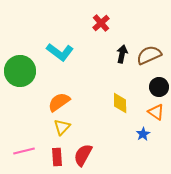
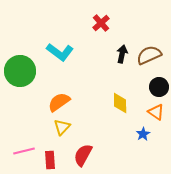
red rectangle: moved 7 px left, 3 px down
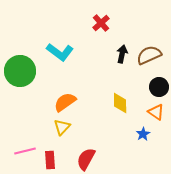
orange semicircle: moved 6 px right
pink line: moved 1 px right
red semicircle: moved 3 px right, 4 px down
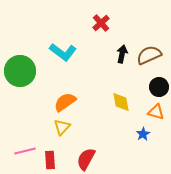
cyan L-shape: moved 3 px right
yellow diamond: moved 1 px right, 1 px up; rotated 10 degrees counterclockwise
orange triangle: rotated 18 degrees counterclockwise
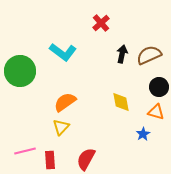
yellow triangle: moved 1 px left
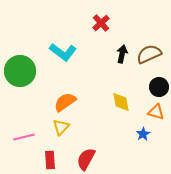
brown semicircle: moved 1 px up
pink line: moved 1 px left, 14 px up
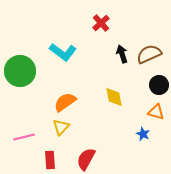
black arrow: rotated 30 degrees counterclockwise
black circle: moved 2 px up
yellow diamond: moved 7 px left, 5 px up
blue star: rotated 16 degrees counterclockwise
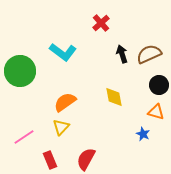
pink line: rotated 20 degrees counterclockwise
red rectangle: rotated 18 degrees counterclockwise
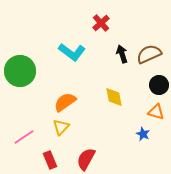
cyan L-shape: moved 9 px right
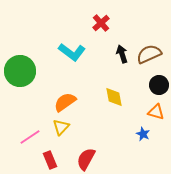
pink line: moved 6 px right
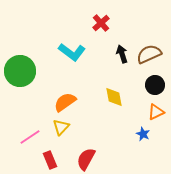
black circle: moved 4 px left
orange triangle: rotated 42 degrees counterclockwise
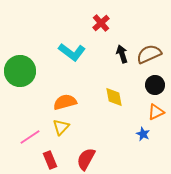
orange semicircle: rotated 20 degrees clockwise
